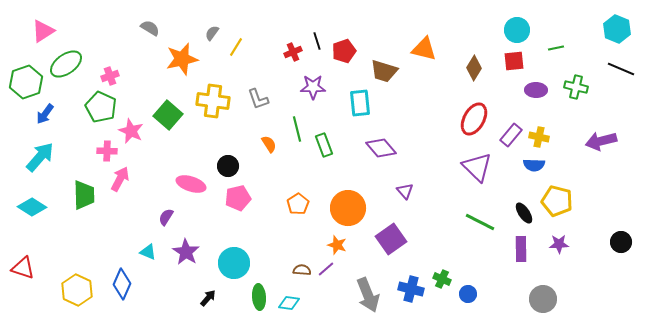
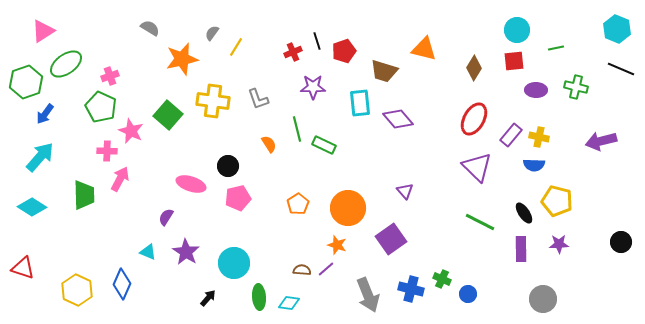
green rectangle at (324, 145): rotated 45 degrees counterclockwise
purple diamond at (381, 148): moved 17 px right, 29 px up
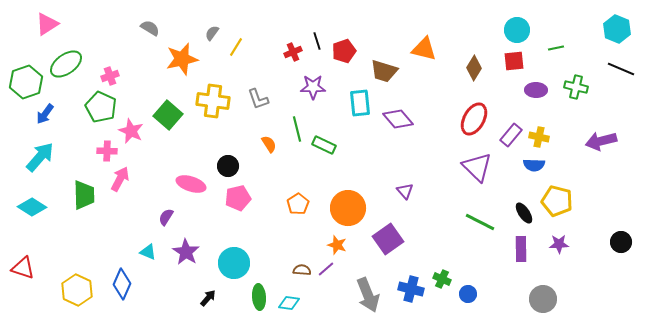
pink triangle at (43, 31): moved 4 px right, 7 px up
purple square at (391, 239): moved 3 px left
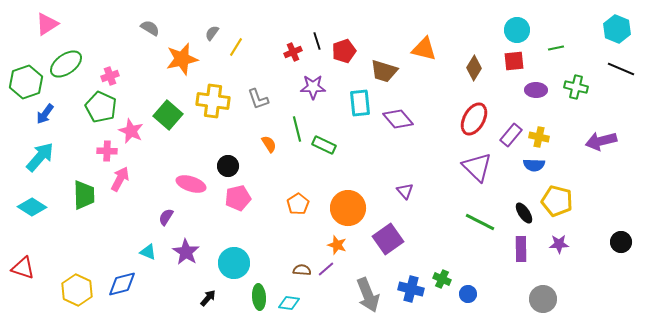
blue diamond at (122, 284): rotated 52 degrees clockwise
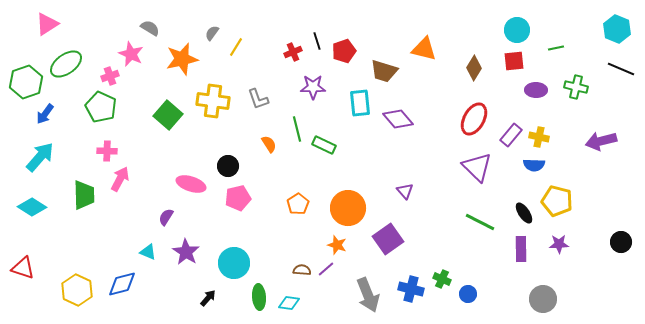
pink star at (131, 131): moved 77 px up
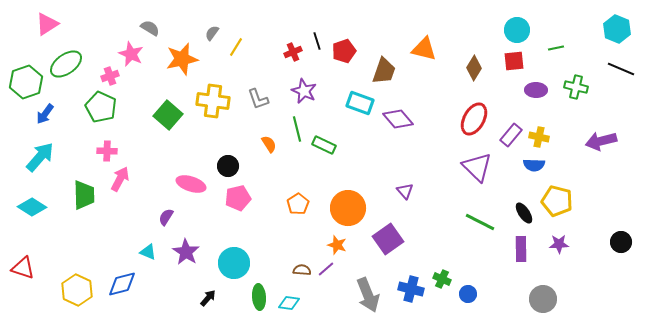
brown trapezoid at (384, 71): rotated 88 degrees counterclockwise
purple star at (313, 87): moved 9 px left, 4 px down; rotated 25 degrees clockwise
cyan rectangle at (360, 103): rotated 64 degrees counterclockwise
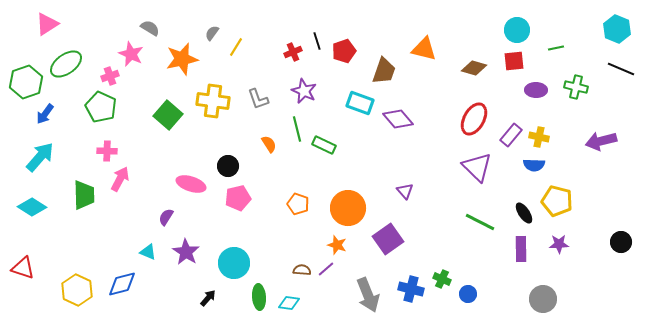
brown diamond at (474, 68): rotated 75 degrees clockwise
orange pentagon at (298, 204): rotated 20 degrees counterclockwise
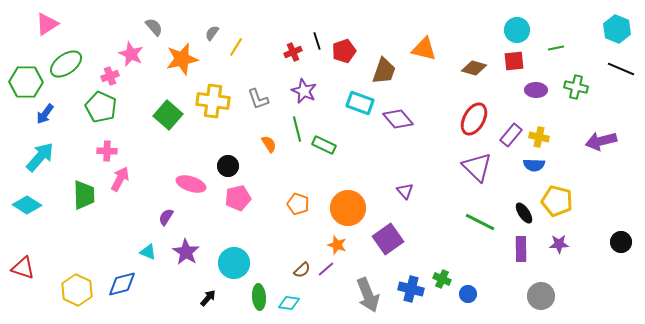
gray semicircle at (150, 28): moved 4 px right, 1 px up; rotated 18 degrees clockwise
green hexagon at (26, 82): rotated 20 degrees clockwise
cyan diamond at (32, 207): moved 5 px left, 2 px up
brown semicircle at (302, 270): rotated 132 degrees clockwise
gray circle at (543, 299): moved 2 px left, 3 px up
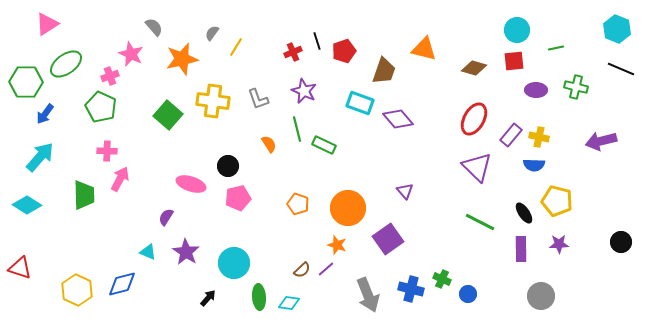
red triangle at (23, 268): moved 3 px left
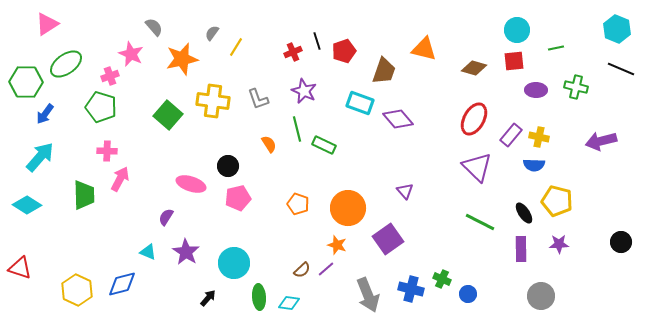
green pentagon at (101, 107): rotated 8 degrees counterclockwise
